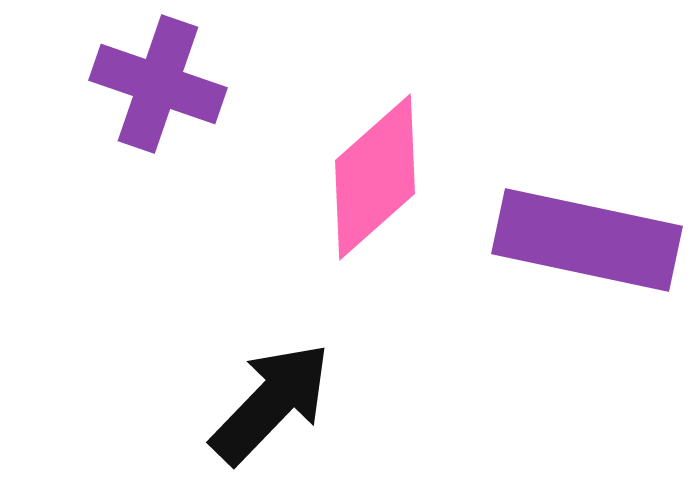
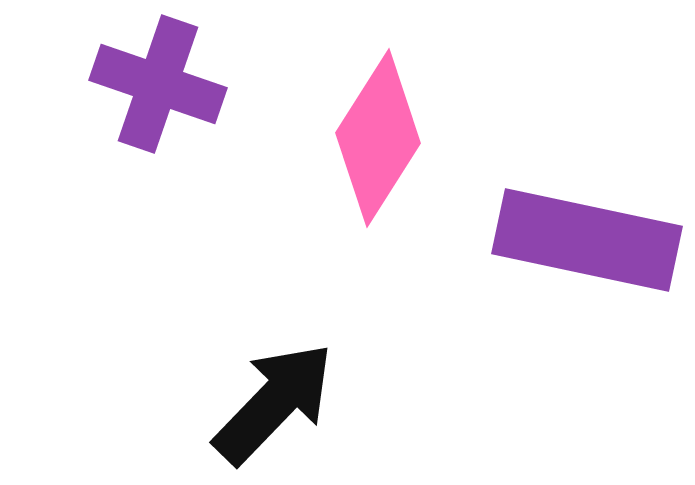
pink diamond: moved 3 px right, 39 px up; rotated 16 degrees counterclockwise
black arrow: moved 3 px right
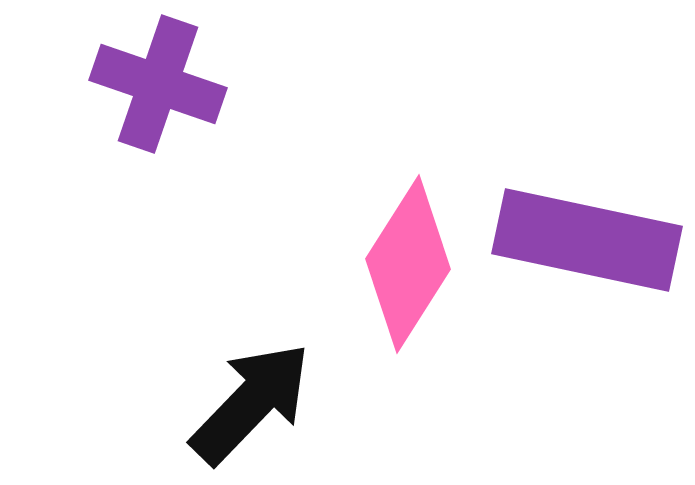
pink diamond: moved 30 px right, 126 px down
black arrow: moved 23 px left
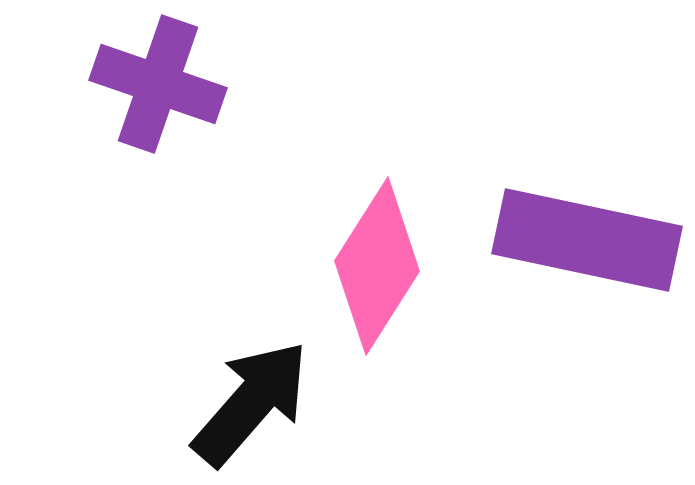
pink diamond: moved 31 px left, 2 px down
black arrow: rotated 3 degrees counterclockwise
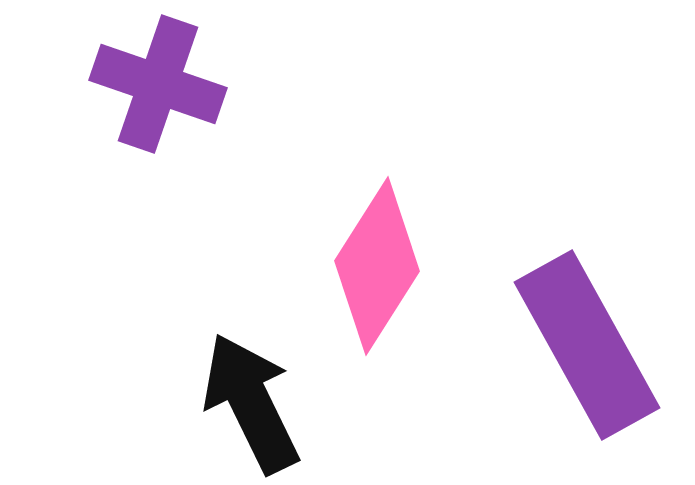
purple rectangle: moved 105 px down; rotated 49 degrees clockwise
black arrow: rotated 67 degrees counterclockwise
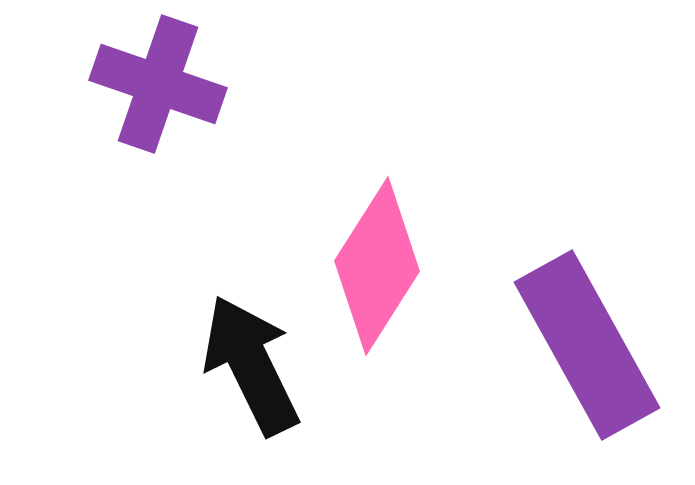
black arrow: moved 38 px up
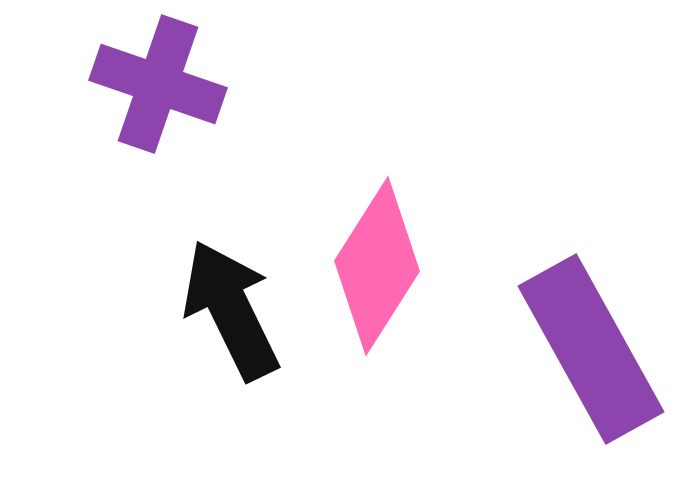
purple rectangle: moved 4 px right, 4 px down
black arrow: moved 20 px left, 55 px up
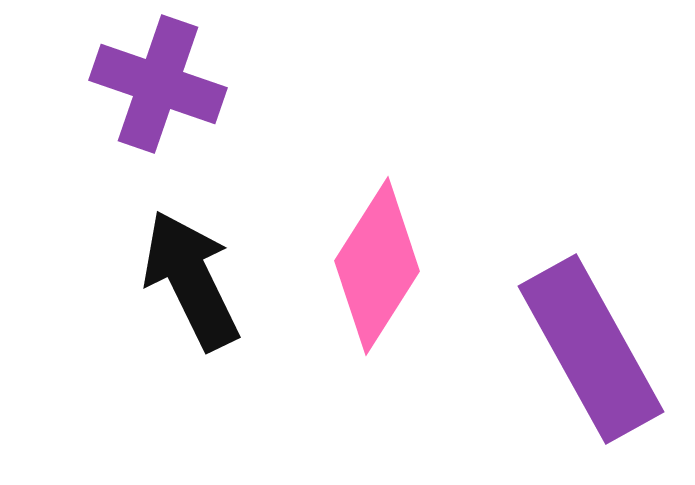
black arrow: moved 40 px left, 30 px up
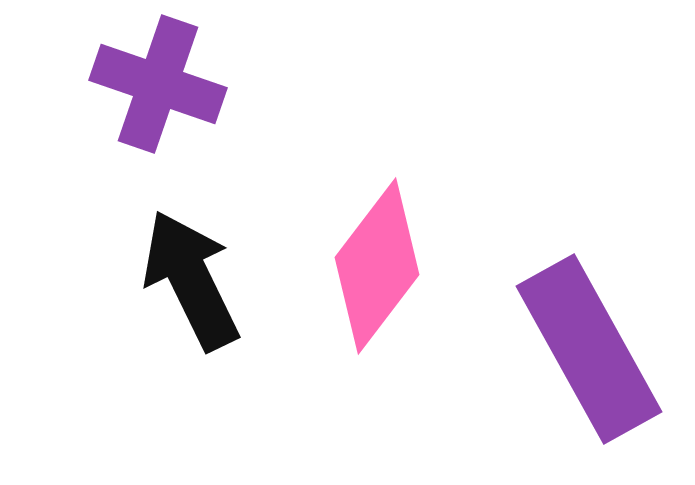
pink diamond: rotated 5 degrees clockwise
purple rectangle: moved 2 px left
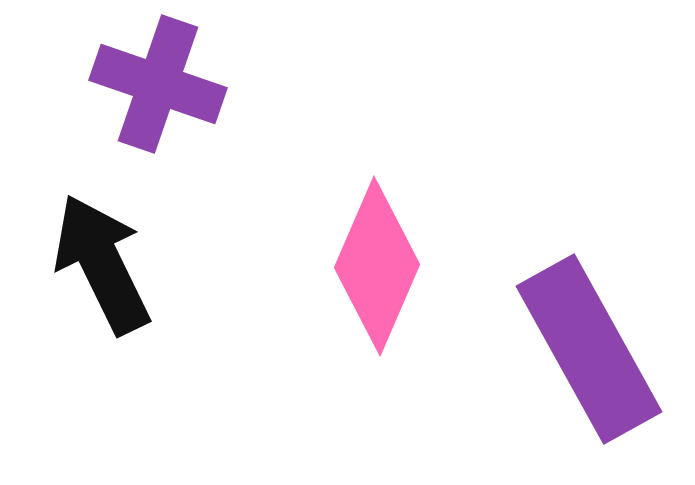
pink diamond: rotated 14 degrees counterclockwise
black arrow: moved 89 px left, 16 px up
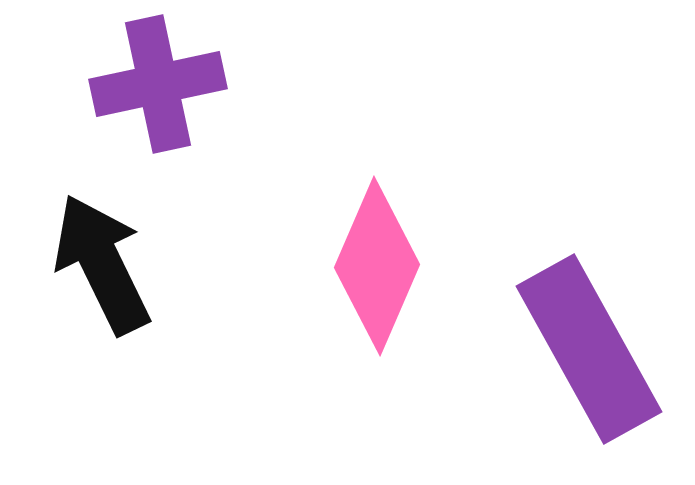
purple cross: rotated 31 degrees counterclockwise
